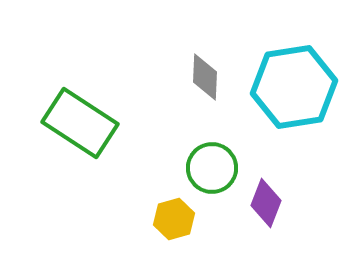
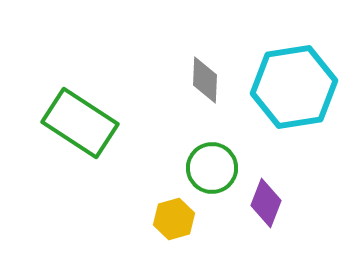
gray diamond: moved 3 px down
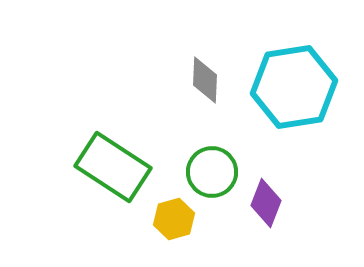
green rectangle: moved 33 px right, 44 px down
green circle: moved 4 px down
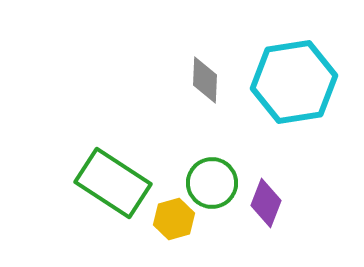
cyan hexagon: moved 5 px up
green rectangle: moved 16 px down
green circle: moved 11 px down
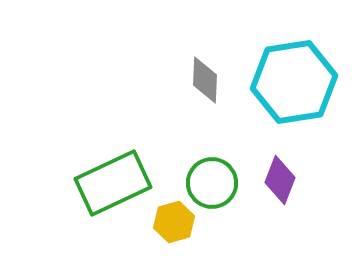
green rectangle: rotated 58 degrees counterclockwise
purple diamond: moved 14 px right, 23 px up
yellow hexagon: moved 3 px down
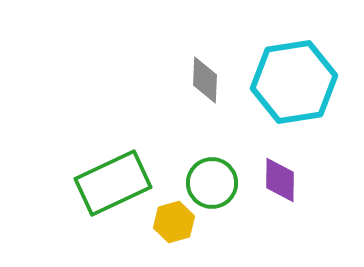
purple diamond: rotated 21 degrees counterclockwise
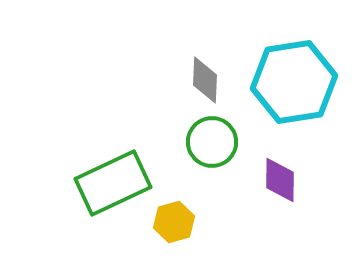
green circle: moved 41 px up
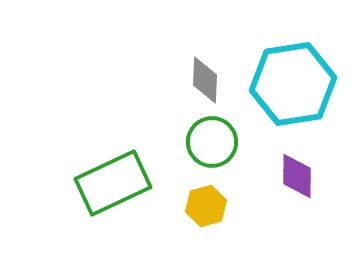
cyan hexagon: moved 1 px left, 2 px down
purple diamond: moved 17 px right, 4 px up
yellow hexagon: moved 32 px right, 16 px up
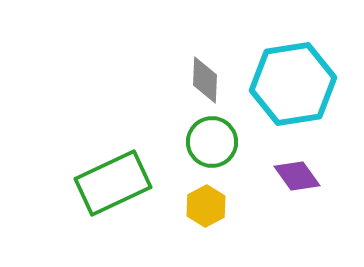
purple diamond: rotated 36 degrees counterclockwise
yellow hexagon: rotated 12 degrees counterclockwise
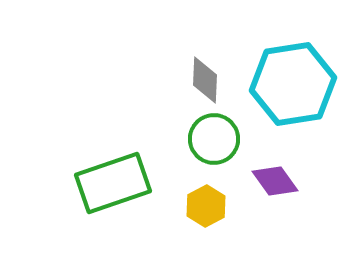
green circle: moved 2 px right, 3 px up
purple diamond: moved 22 px left, 5 px down
green rectangle: rotated 6 degrees clockwise
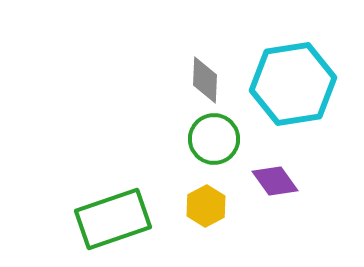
green rectangle: moved 36 px down
